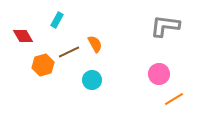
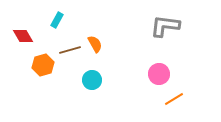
brown line: moved 1 px right, 2 px up; rotated 10 degrees clockwise
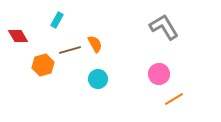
gray L-shape: moved 1 px left, 1 px down; rotated 52 degrees clockwise
red diamond: moved 5 px left
cyan circle: moved 6 px right, 1 px up
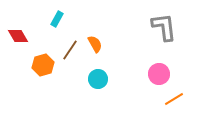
cyan rectangle: moved 1 px up
gray L-shape: rotated 24 degrees clockwise
brown line: rotated 40 degrees counterclockwise
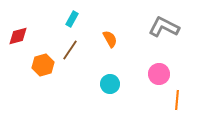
cyan rectangle: moved 15 px right
gray L-shape: rotated 56 degrees counterclockwise
red diamond: rotated 75 degrees counterclockwise
orange semicircle: moved 15 px right, 5 px up
cyan circle: moved 12 px right, 5 px down
orange line: moved 3 px right, 1 px down; rotated 54 degrees counterclockwise
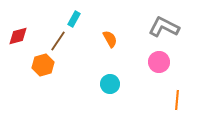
cyan rectangle: moved 2 px right
brown line: moved 12 px left, 9 px up
pink circle: moved 12 px up
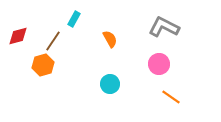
brown line: moved 5 px left
pink circle: moved 2 px down
orange line: moved 6 px left, 3 px up; rotated 60 degrees counterclockwise
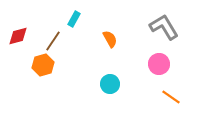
gray L-shape: rotated 32 degrees clockwise
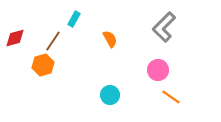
gray L-shape: rotated 104 degrees counterclockwise
red diamond: moved 3 px left, 2 px down
pink circle: moved 1 px left, 6 px down
cyan circle: moved 11 px down
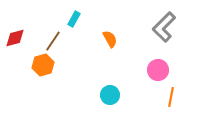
orange line: rotated 66 degrees clockwise
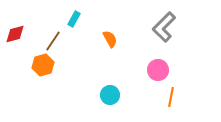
red diamond: moved 4 px up
